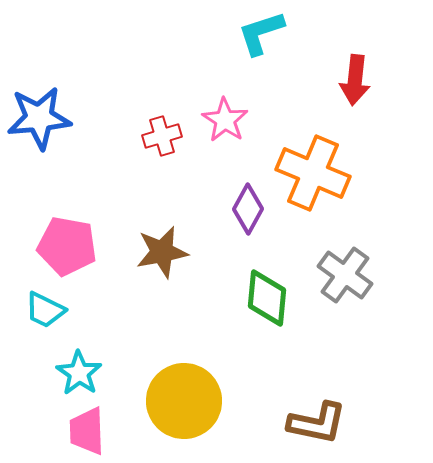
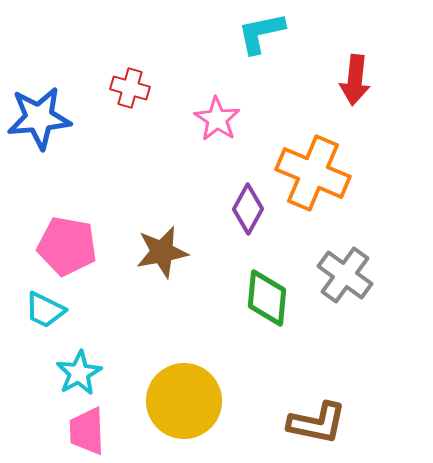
cyan L-shape: rotated 6 degrees clockwise
pink star: moved 8 px left, 1 px up
red cross: moved 32 px left, 48 px up; rotated 33 degrees clockwise
cyan star: rotated 9 degrees clockwise
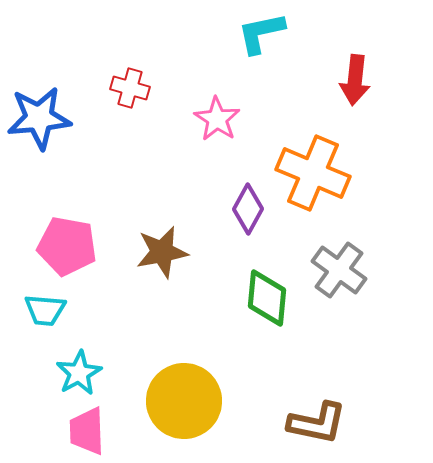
gray cross: moved 6 px left, 5 px up
cyan trapezoid: rotated 21 degrees counterclockwise
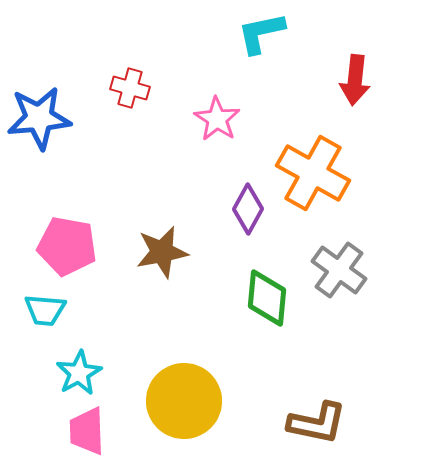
orange cross: rotated 6 degrees clockwise
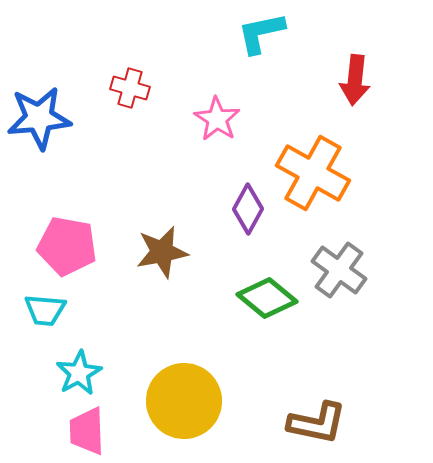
green diamond: rotated 56 degrees counterclockwise
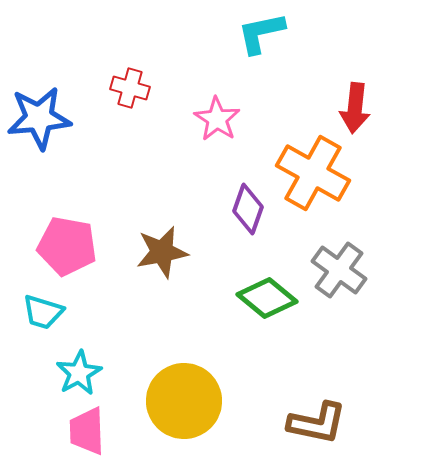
red arrow: moved 28 px down
purple diamond: rotated 9 degrees counterclockwise
cyan trapezoid: moved 2 px left, 2 px down; rotated 12 degrees clockwise
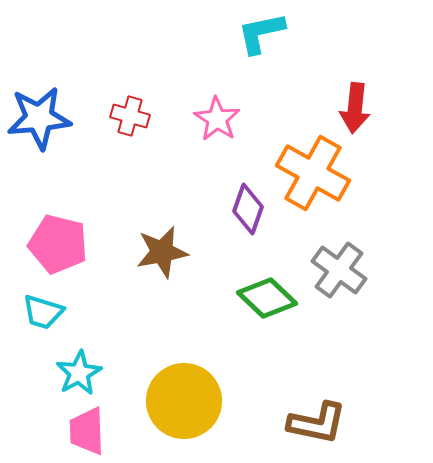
red cross: moved 28 px down
pink pentagon: moved 9 px left, 2 px up; rotated 4 degrees clockwise
green diamond: rotated 4 degrees clockwise
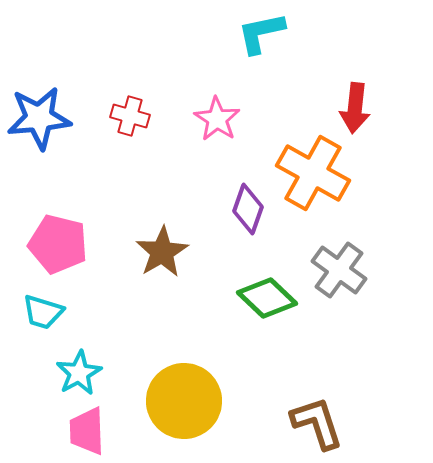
brown star: rotated 20 degrees counterclockwise
brown L-shape: rotated 120 degrees counterclockwise
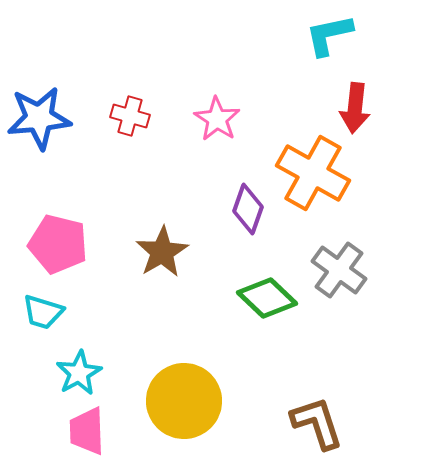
cyan L-shape: moved 68 px right, 2 px down
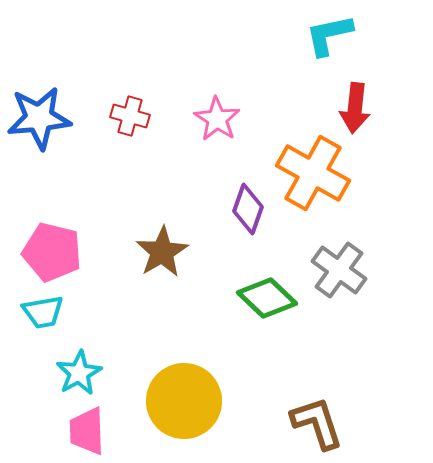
pink pentagon: moved 6 px left, 8 px down
cyan trapezoid: rotated 27 degrees counterclockwise
